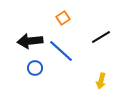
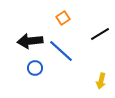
black line: moved 1 px left, 3 px up
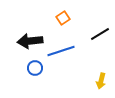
blue line: rotated 60 degrees counterclockwise
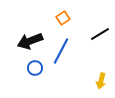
black arrow: rotated 15 degrees counterclockwise
blue line: rotated 44 degrees counterclockwise
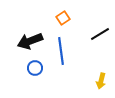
blue line: rotated 36 degrees counterclockwise
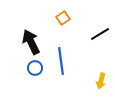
black arrow: moved 1 px right, 1 px down; rotated 85 degrees clockwise
blue line: moved 10 px down
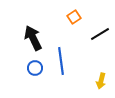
orange square: moved 11 px right, 1 px up
black arrow: moved 2 px right, 4 px up
